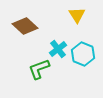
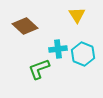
cyan cross: rotated 30 degrees clockwise
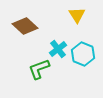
cyan cross: rotated 30 degrees counterclockwise
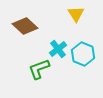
yellow triangle: moved 1 px left, 1 px up
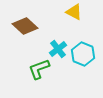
yellow triangle: moved 2 px left, 2 px up; rotated 30 degrees counterclockwise
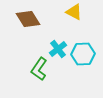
brown diamond: moved 3 px right, 7 px up; rotated 15 degrees clockwise
cyan hexagon: rotated 25 degrees counterclockwise
green L-shape: rotated 35 degrees counterclockwise
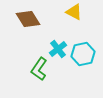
cyan hexagon: rotated 10 degrees counterclockwise
